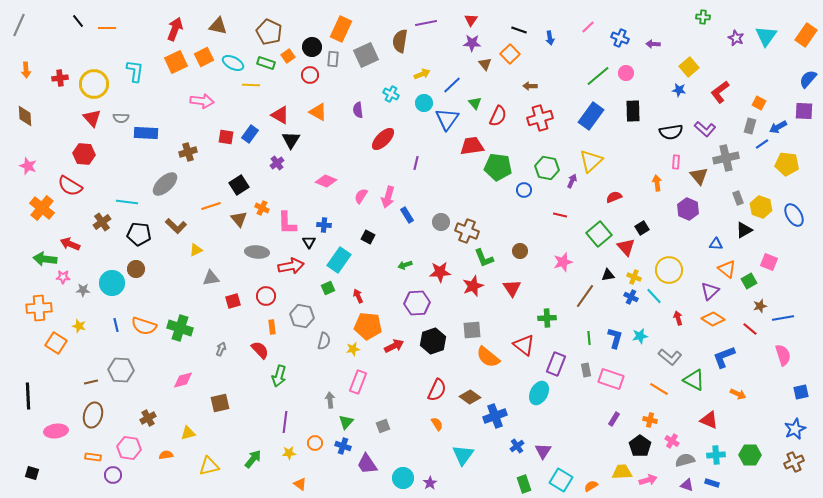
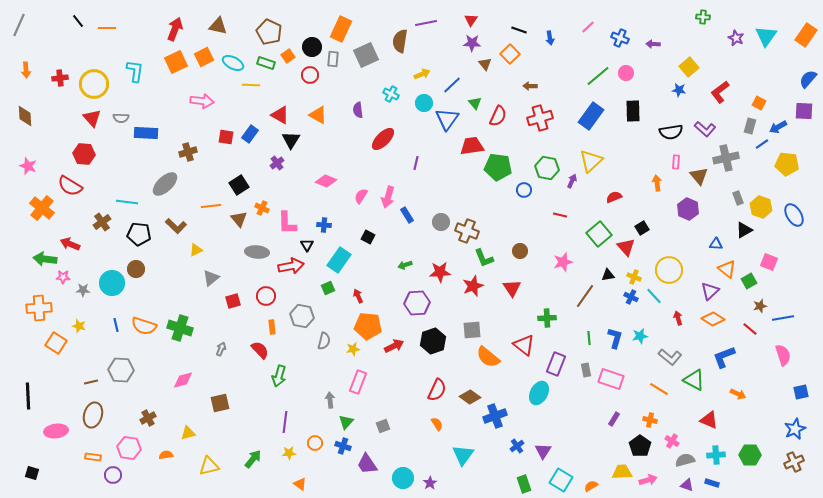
orange triangle at (318, 112): moved 3 px down
orange line at (211, 206): rotated 12 degrees clockwise
black triangle at (309, 242): moved 2 px left, 3 px down
gray triangle at (211, 278): rotated 30 degrees counterclockwise
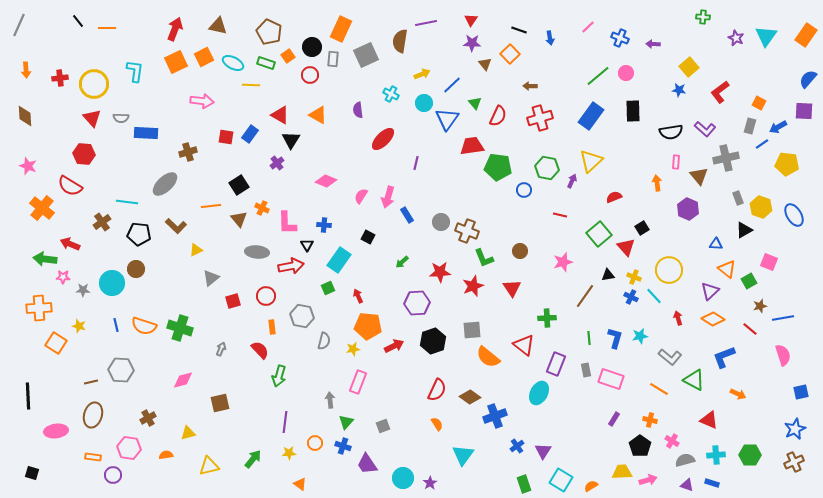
green arrow at (405, 265): moved 3 px left, 3 px up; rotated 24 degrees counterclockwise
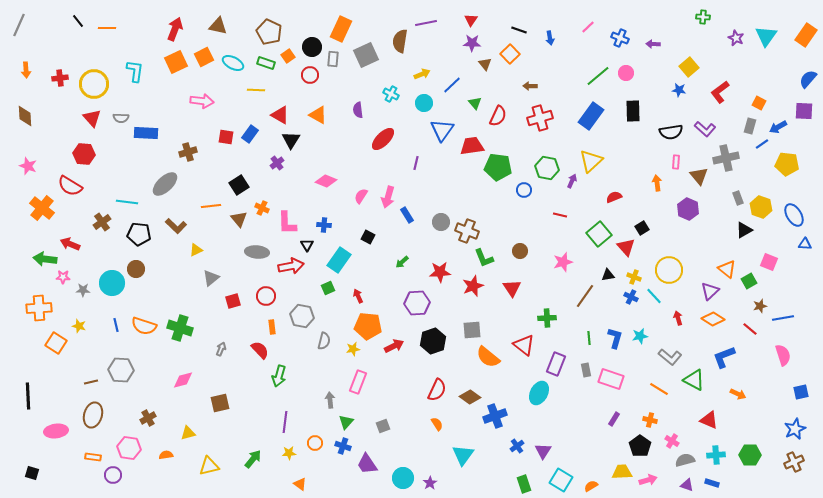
yellow line at (251, 85): moved 5 px right, 5 px down
blue triangle at (447, 119): moved 5 px left, 11 px down
blue triangle at (716, 244): moved 89 px right
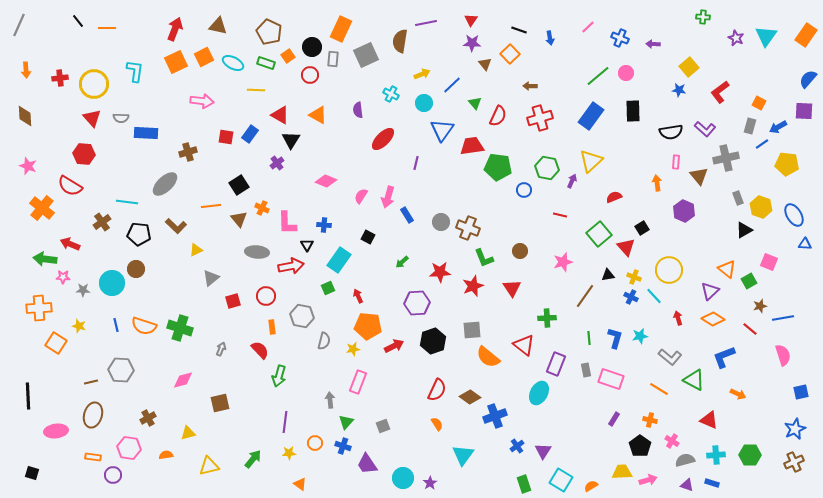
purple hexagon at (688, 209): moved 4 px left, 2 px down
brown cross at (467, 231): moved 1 px right, 3 px up
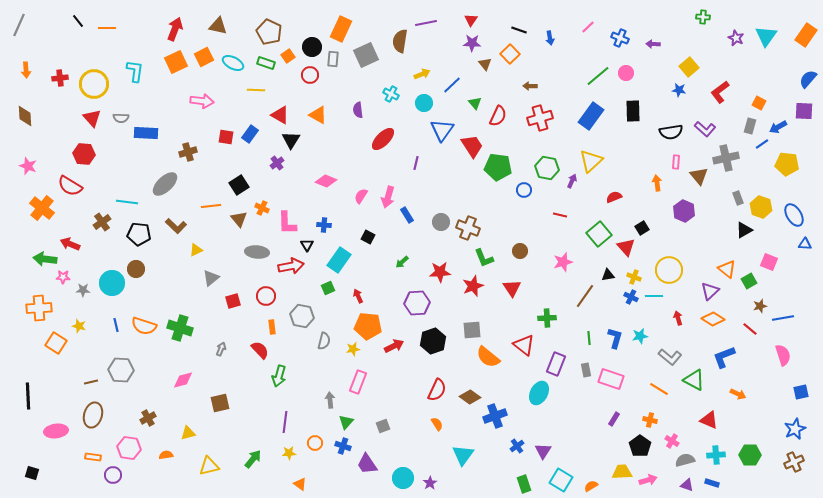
red trapezoid at (472, 146): rotated 65 degrees clockwise
cyan line at (654, 296): rotated 48 degrees counterclockwise
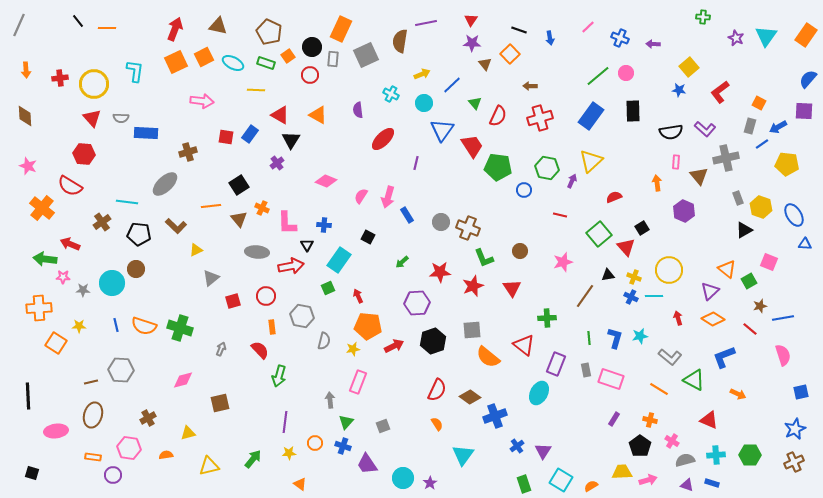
yellow star at (79, 326): rotated 16 degrees counterclockwise
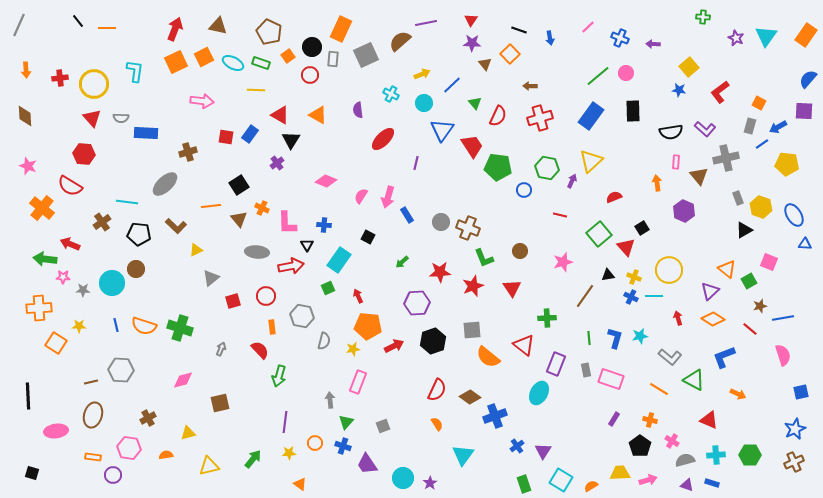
brown semicircle at (400, 41): rotated 40 degrees clockwise
green rectangle at (266, 63): moved 5 px left
yellow trapezoid at (622, 472): moved 2 px left, 1 px down
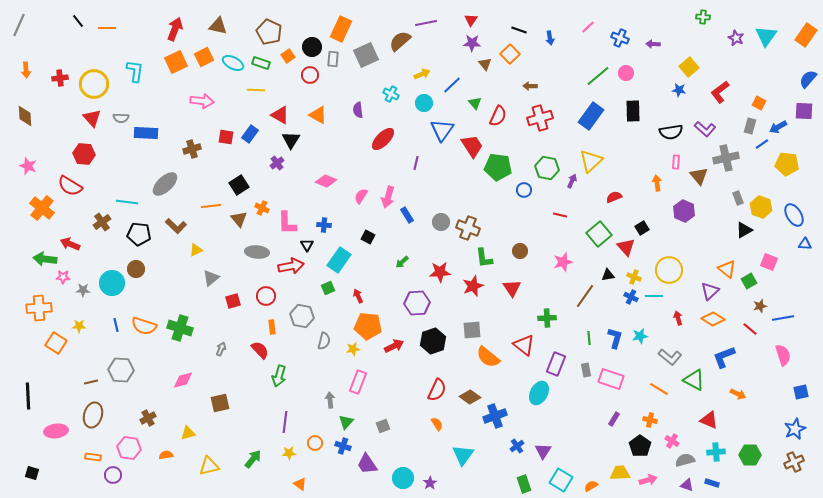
brown cross at (188, 152): moved 4 px right, 3 px up
green L-shape at (484, 258): rotated 15 degrees clockwise
cyan cross at (716, 455): moved 3 px up
